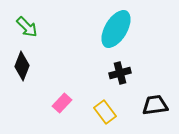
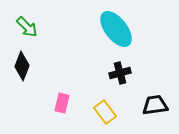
cyan ellipse: rotated 69 degrees counterclockwise
pink rectangle: rotated 30 degrees counterclockwise
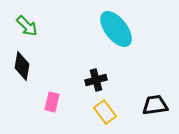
green arrow: moved 1 px up
black diamond: rotated 12 degrees counterclockwise
black cross: moved 24 px left, 7 px down
pink rectangle: moved 10 px left, 1 px up
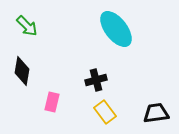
black diamond: moved 5 px down
black trapezoid: moved 1 px right, 8 px down
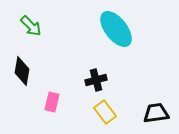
green arrow: moved 4 px right
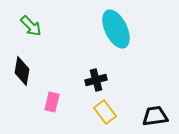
cyan ellipse: rotated 12 degrees clockwise
black trapezoid: moved 1 px left, 3 px down
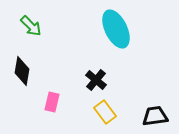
black cross: rotated 35 degrees counterclockwise
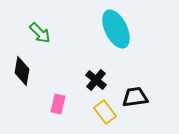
green arrow: moved 9 px right, 7 px down
pink rectangle: moved 6 px right, 2 px down
black trapezoid: moved 20 px left, 19 px up
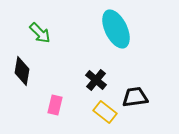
pink rectangle: moved 3 px left, 1 px down
yellow rectangle: rotated 15 degrees counterclockwise
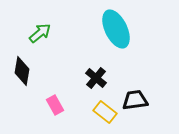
green arrow: rotated 85 degrees counterclockwise
black cross: moved 2 px up
black trapezoid: moved 3 px down
pink rectangle: rotated 42 degrees counterclockwise
